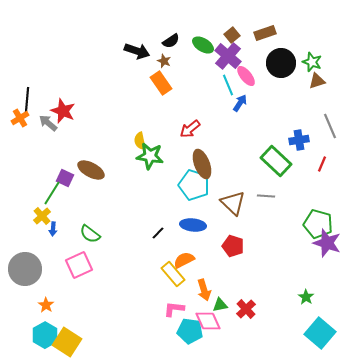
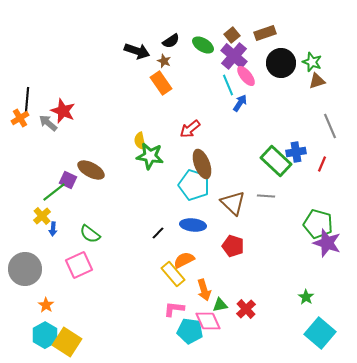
purple cross at (228, 56): moved 6 px right
blue cross at (299, 140): moved 3 px left, 12 px down
purple square at (65, 178): moved 3 px right, 2 px down
green line at (52, 193): moved 2 px right, 1 px up; rotated 20 degrees clockwise
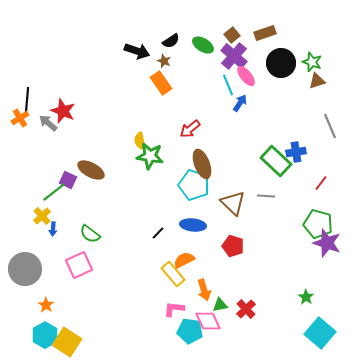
red line at (322, 164): moved 1 px left, 19 px down; rotated 14 degrees clockwise
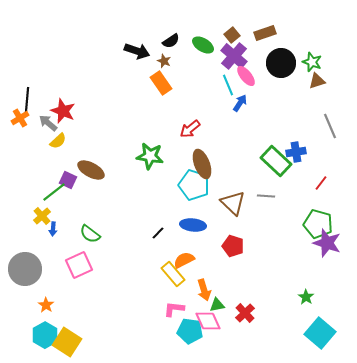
yellow semicircle at (140, 141): moved 82 px left; rotated 120 degrees counterclockwise
green triangle at (220, 305): moved 3 px left
red cross at (246, 309): moved 1 px left, 4 px down
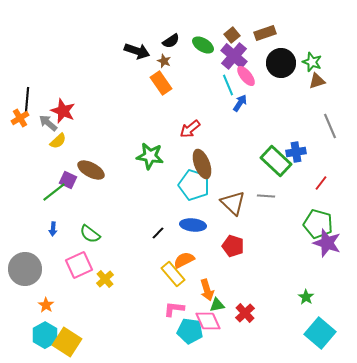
yellow cross at (42, 216): moved 63 px right, 63 px down
orange arrow at (204, 290): moved 3 px right
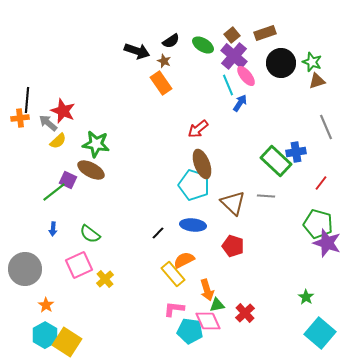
orange cross at (20, 118): rotated 24 degrees clockwise
gray line at (330, 126): moved 4 px left, 1 px down
red arrow at (190, 129): moved 8 px right
green star at (150, 156): moved 54 px left, 12 px up
